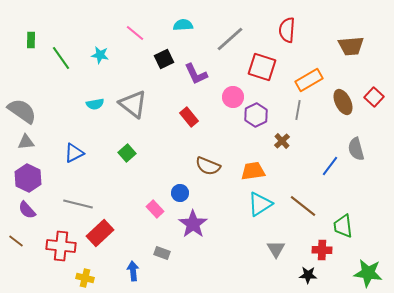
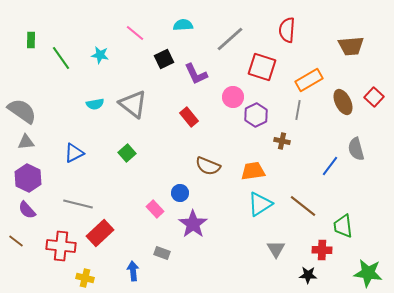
brown cross at (282, 141): rotated 35 degrees counterclockwise
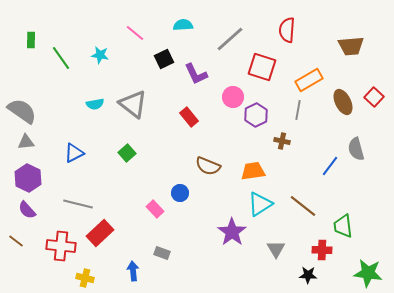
purple star at (193, 224): moved 39 px right, 8 px down
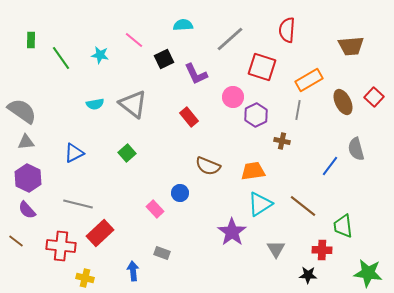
pink line at (135, 33): moved 1 px left, 7 px down
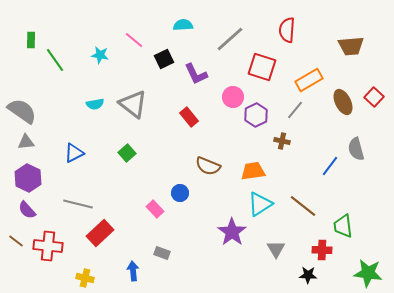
green line at (61, 58): moved 6 px left, 2 px down
gray line at (298, 110): moved 3 px left; rotated 30 degrees clockwise
red cross at (61, 246): moved 13 px left
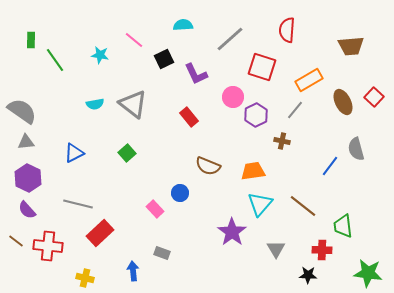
cyan triangle at (260, 204): rotated 16 degrees counterclockwise
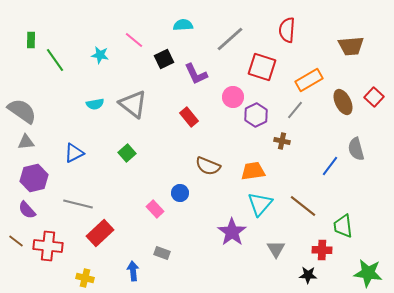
purple hexagon at (28, 178): moved 6 px right; rotated 20 degrees clockwise
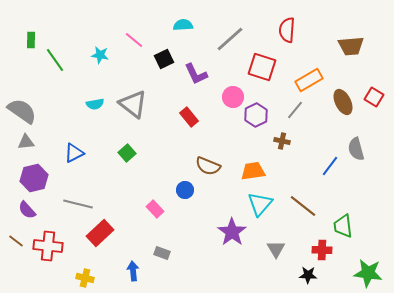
red square at (374, 97): rotated 12 degrees counterclockwise
blue circle at (180, 193): moved 5 px right, 3 px up
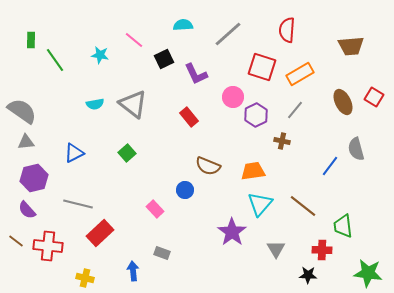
gray line at (230, 39): moved 2 px left, 5 px up
orange rectangle at (309, 80): moved 9 px left, 6 px up
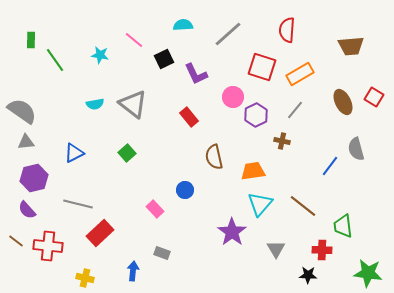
brown semicircle at (208, 166): moved 6 px right, 9 px up; rotated 55 degrees clockwise
blue arrow at (133, 271): rotated 12 degrees clockwise
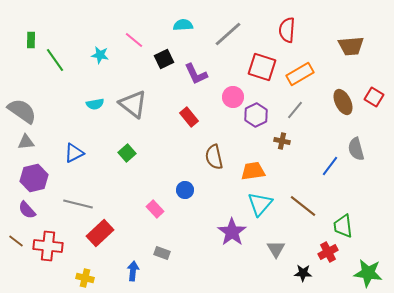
red cross at (322, 250): moved 6 px right, 2 px down; rotated 30 degrees counterclockwise
black star at (308, 275): moved 5 px left, 2 px up
